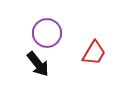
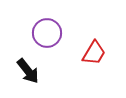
black arrow: moved 10 px left, 7 px down
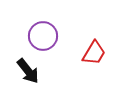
purple circle: moved 4 px left, 3 px down
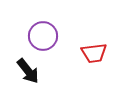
red trapezoid: rotated 52 degrees clockwise
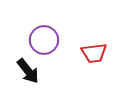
purple circle: moved 1 px right, 4 px down
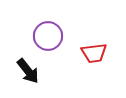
purple circle: moved 4 px right, 4 px up
